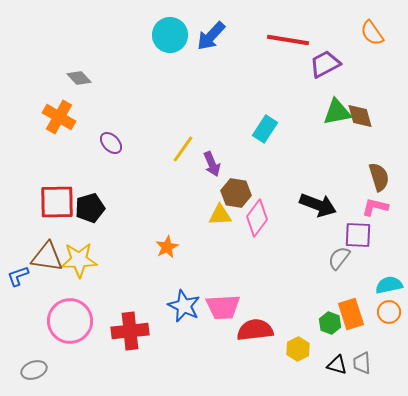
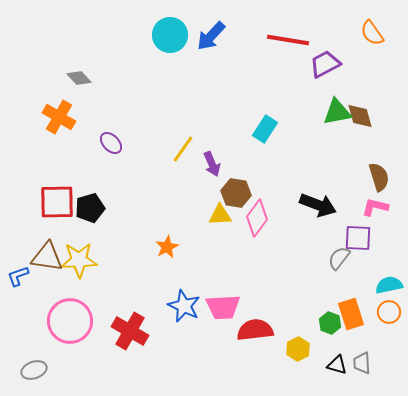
purple square: moved 3 px down
red cross: rotated 36 degrees clockwise
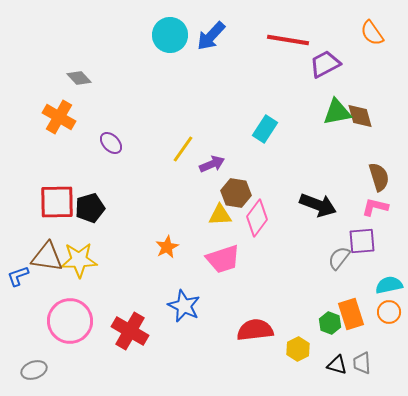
purple arrow: rotated 90 degrees counterclockwise
purple square: moved 4 px right, 3 px down; rotated 8 degrees counterclockwise
pink trapezoid: moved 48 px up; rotated 15 degrees counterclockwise
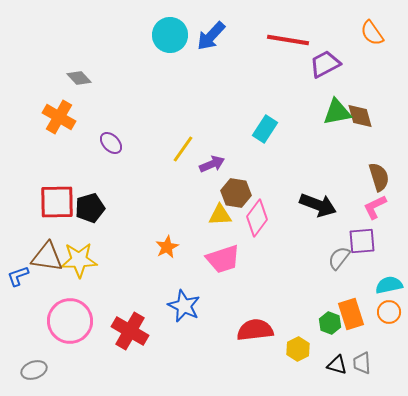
pink L-shape: rotated 40 degrees counterclockwise
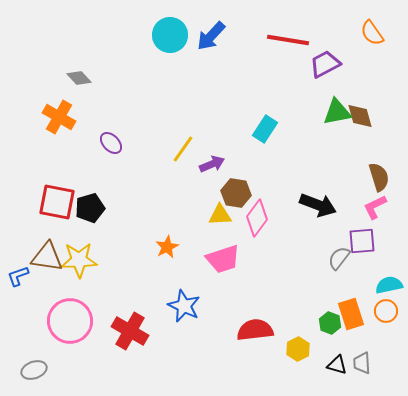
red square: rotated 12 degrees clockwise
orange circle: moved 3 px left, 1 px up
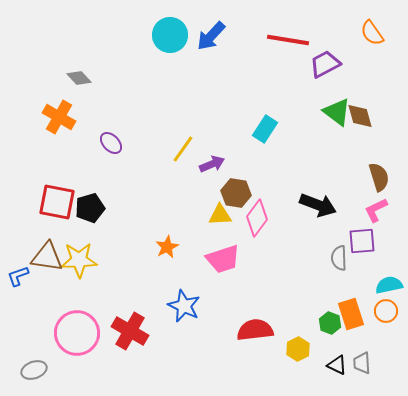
green triangle: rotated 48 degrees clockwise
pink L-shape: moved 1 px right, 3 px down
gray semicircle: rotated 40 degrees counterclockwise
pink circle: moved 7 px right, 12 px down
black triangle: rotated 10 degrees clockwise
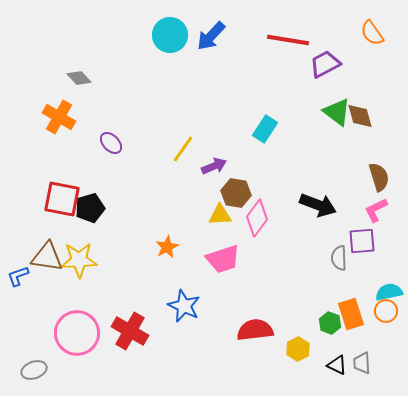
purple arrow: moved 2 px right, 2 px down
red square: moved 5 px right, 3 px up
cyan semicircle: moved 7 px down
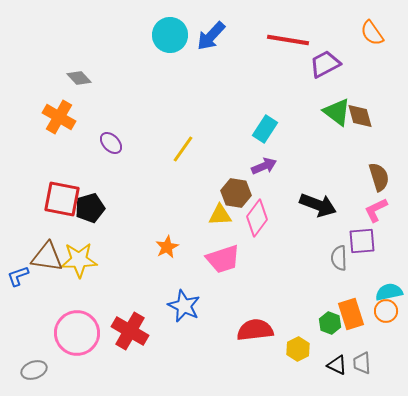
purple arrow: moved 50 px right
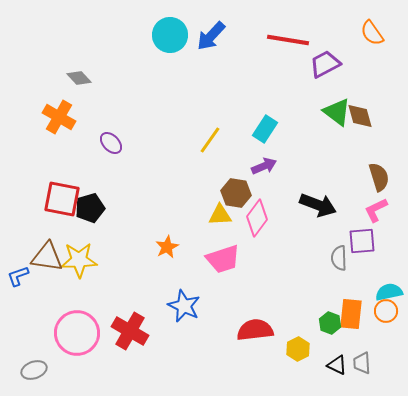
yellow line: moved 27 px right, 9 px up
orange rectangle: rotated 24 degrees clockwise
